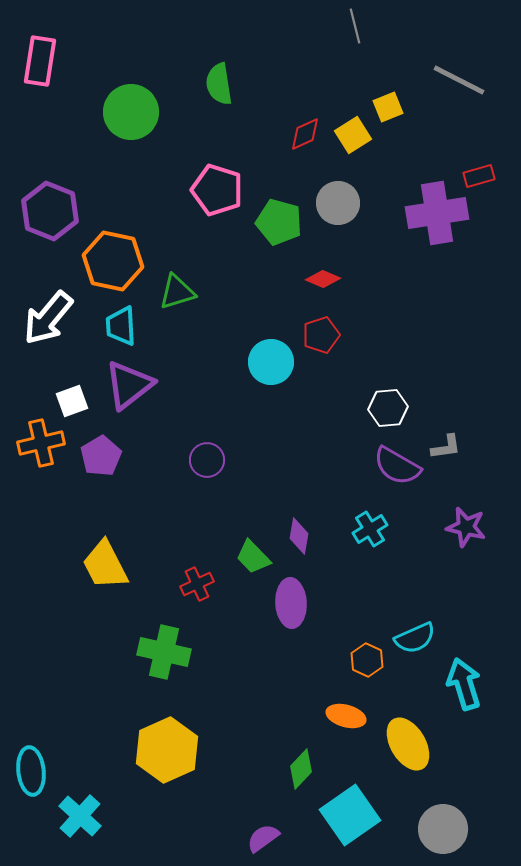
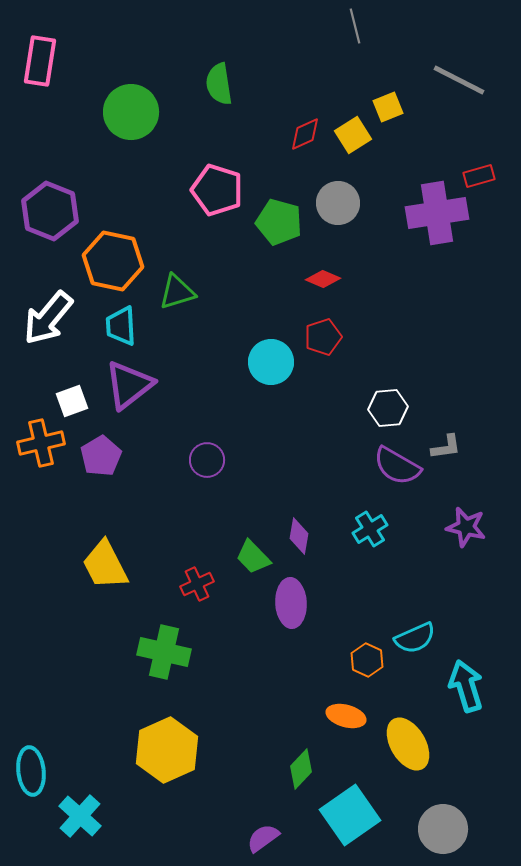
red pentagon at (321, 335): moved 2 px right, 2 px down
cyan arrow at (464, 684): moved 2 px right, 2 px down
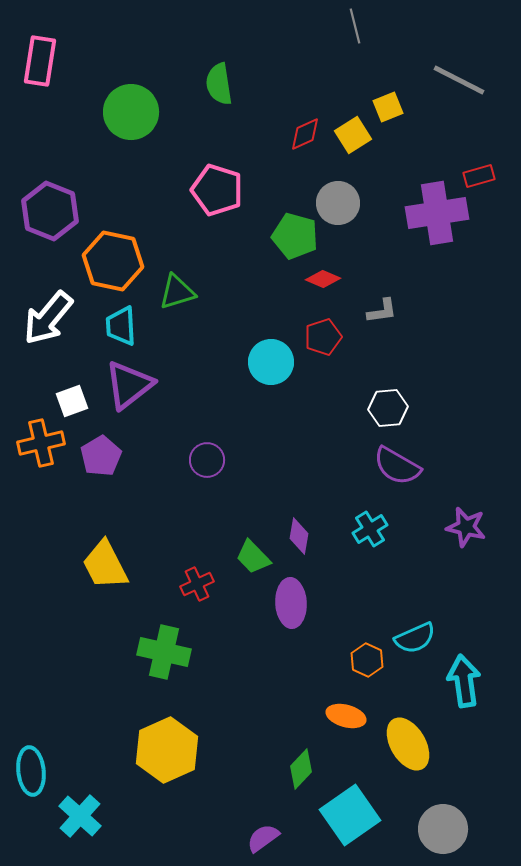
green pentagon at (279, 222): moved 16 px right, 14 px down
gray L-shape at (446, 447): moved 64 px left, 136 px up
cyan arrow at (466, 686): moved 2 px left, 5 px up; rotated 9 degrees clockwise
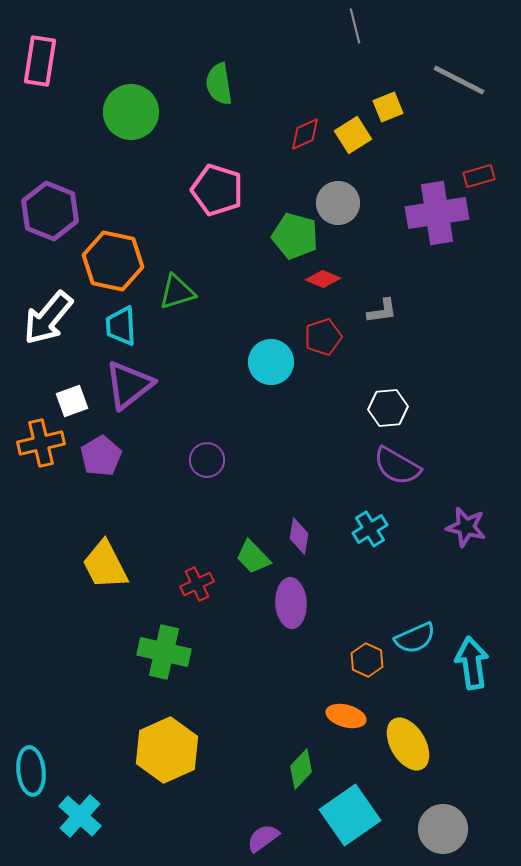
cyan arrow at (464, 681): moved 8 px right, 18 px up
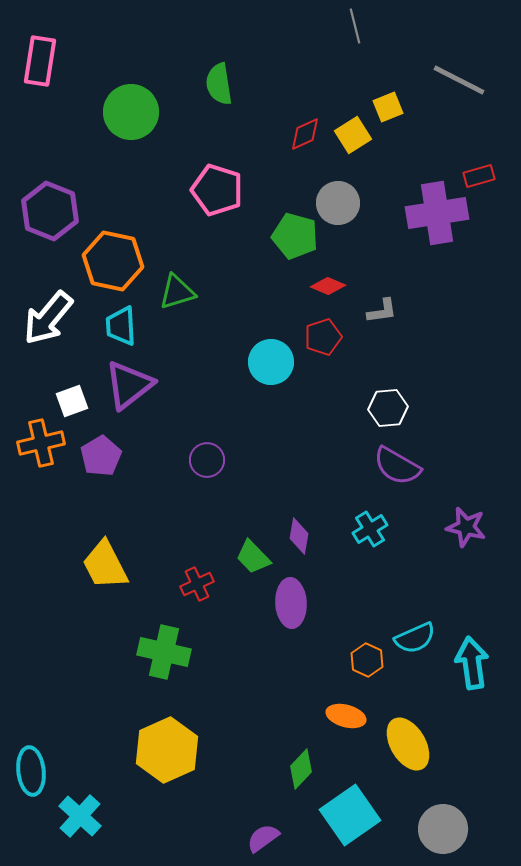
red diamond at (323, 279): moved 5 px right, 7 px down
